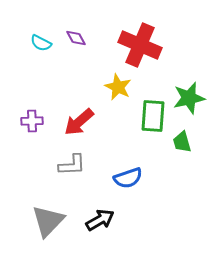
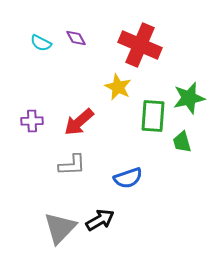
gray triangle: moved 12 px right, 7 px down
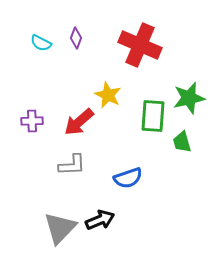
purple diamond: rotated 50 degrees clockwise
yellow star: moved 10 px left, 8 px down
black arrow: rotated 8 degrees clockwise
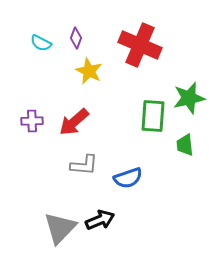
yellow star: moved 19 px left, 24 px up
red arrow: moved 5 px left
green trapezoid: moved 3 px right, 3 px down; rotated 10 degrees clockwise
gray L-shape: moved 12 px right; rotated 8 degrees clockwise
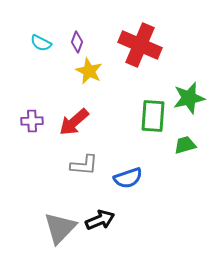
purple diamond: moved 1 px right, 4 px down
green trapezoid: rotated 80 degrees clockwise
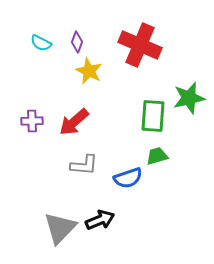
green trapezoid: moved 28 px left, 11 px down
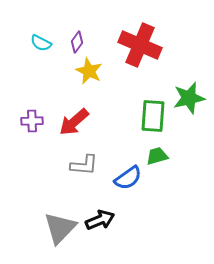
purple diamond: rotated 15 degrees clockwise
blue semicircle: rotated 16 degrees counterclockwise
